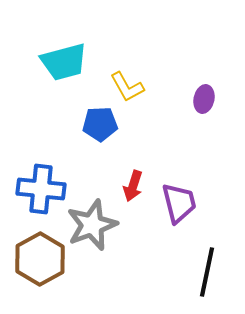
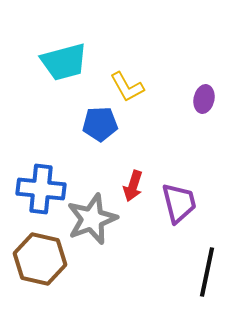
gray star: moved 6 px up
brown hexagon: rotated 18 degrees counterclockwise
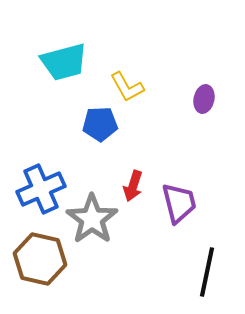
blue cross: rotated 30 degrees counterclockwise
gray star: rotated 15 degrees counterclockwise
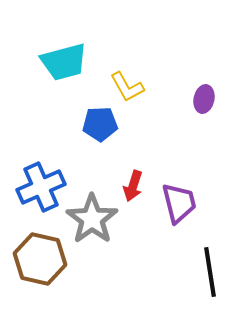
blue cross: moved 2 px up
black line: moved 3 px right; rotated 21 degrees counterclockwise
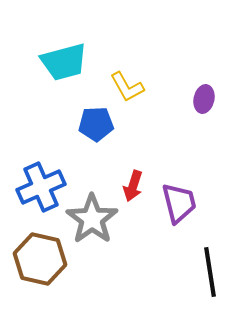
blue pentagon: moved 4 px left
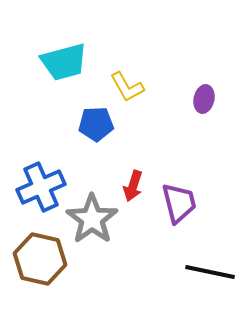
black line: rotated 69 degrees counterclockwise
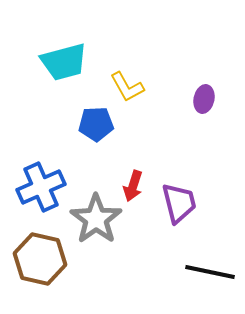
gray star: moved 4 px right
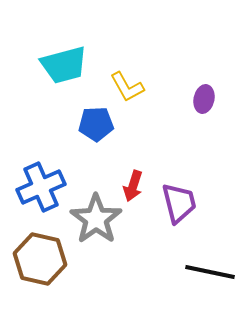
cyan trapezoid: moved 3 px down
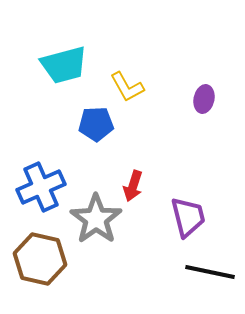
purple trapezoid: moved 9 px right, 14 px down
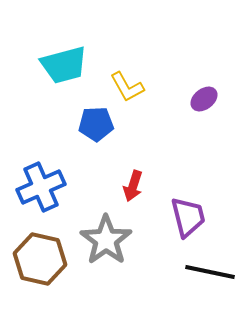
purple ellipse: rotated 40 degrees clockwise
gray star: moved 10 px right, 21 px down
